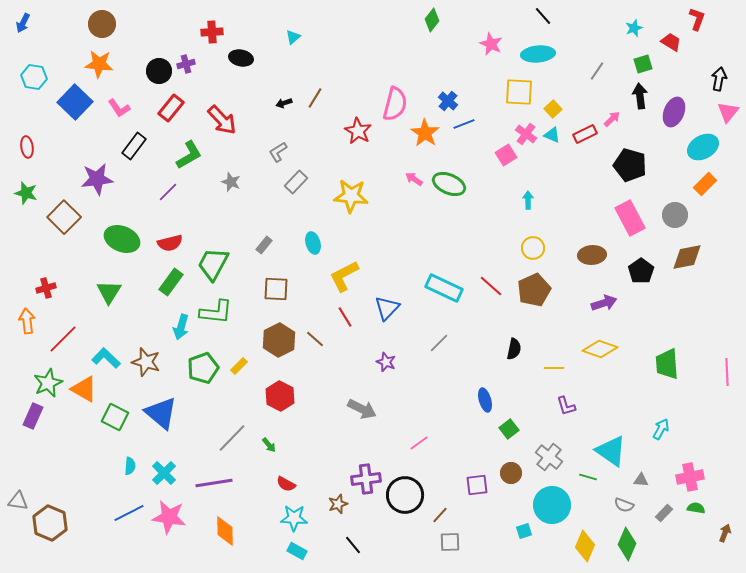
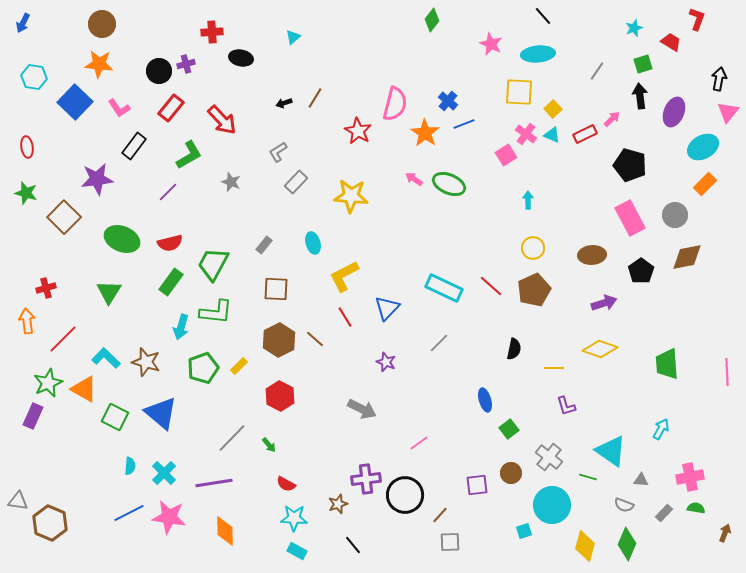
yellow diamond at (585, 546): rotated 8 degrees counterclockwise
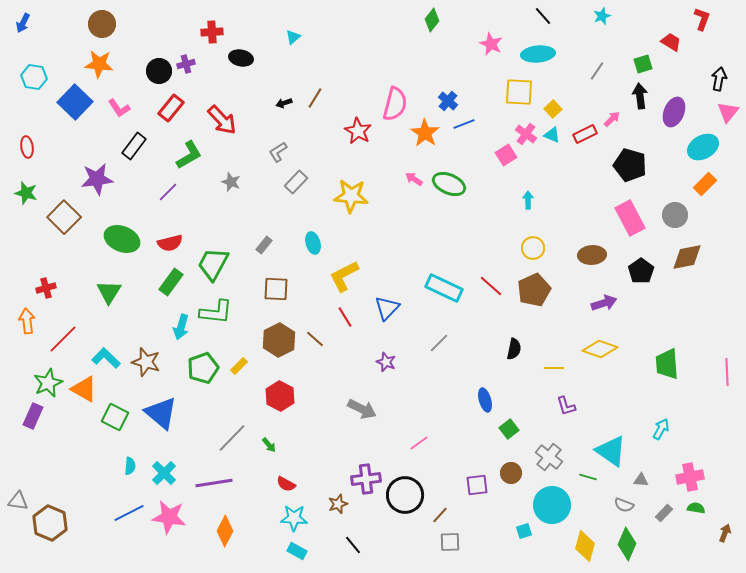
red L-shape at (697, 19): moved 5 px right
cyan star at (634, 28): moved 32 px left, 12 px up
orange diamond at (225, 531): rotated 28 degrees clockwise
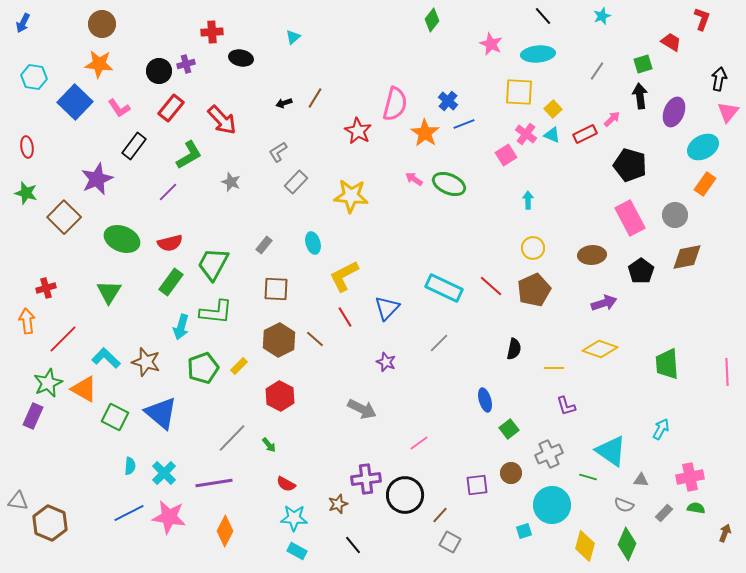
purple star at (97, 179): rotated 16 degrees counterclockwise
orange rectangle at (705, 184): rotated 10 degrees counterclockwise
gray cross at (549, 457): moved 3 px up; rotated 28 degrees clockwise
gray square at (450, 542): rotated 30 degrees clockwise
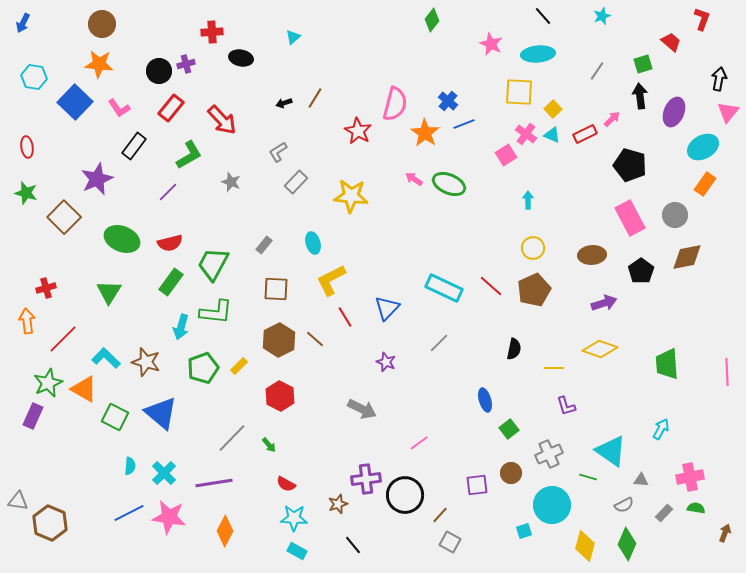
red trapezoid at (671, 42): rotated 10 degrees clockwise
yellow L-shape at (344, 276): moved 13 px left, 4 px down
gray semicircle at (624, 505): rotated 48 degrees counterclockwise
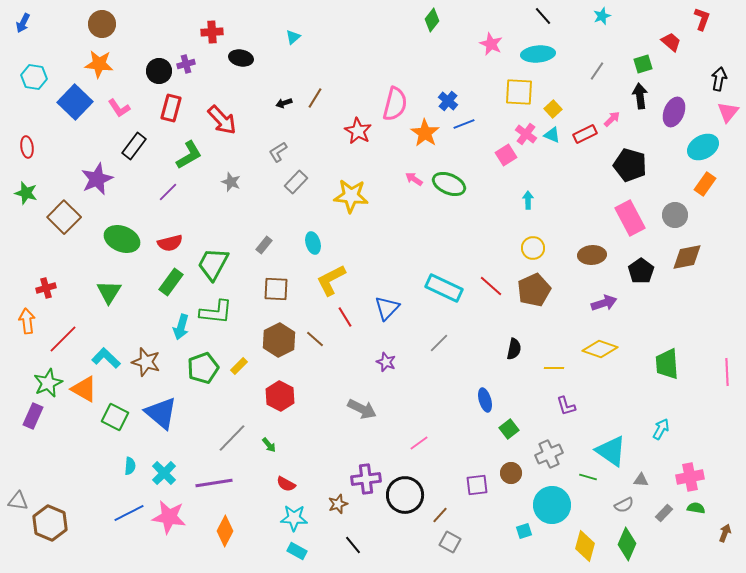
red rectangle at (171, 108): rotated 24 degrees counterclockwise
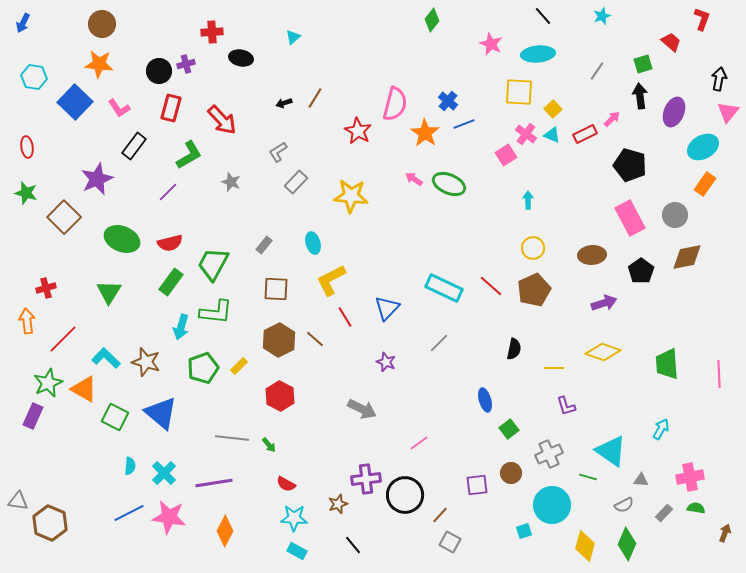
yellow diamond at (600, 349): moved 3 px right, 3 px down
pink line at (727, 372): moved 8 px left, 2 px down
gray line at (232, 438): rotated 52 degrees clockwise
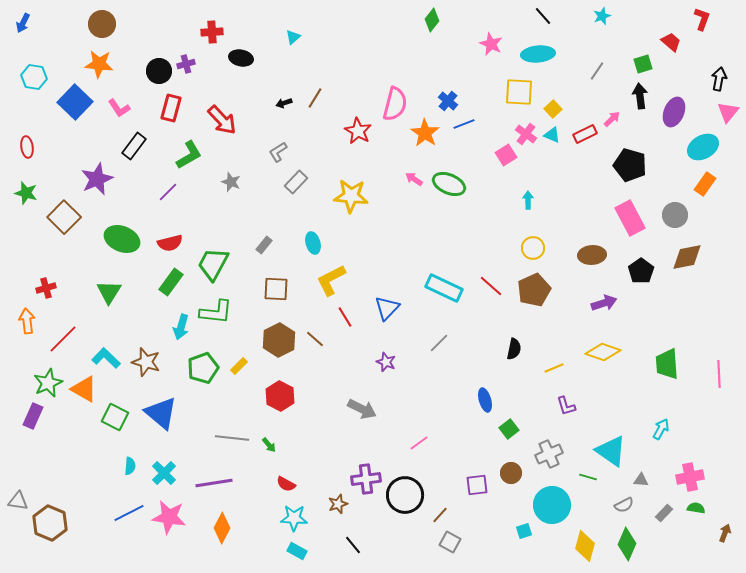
yellow line at (554, 368): rotated 24 degrees counterclockwise
orange diamond at (225, 531): moved 3 px left, 3 px up
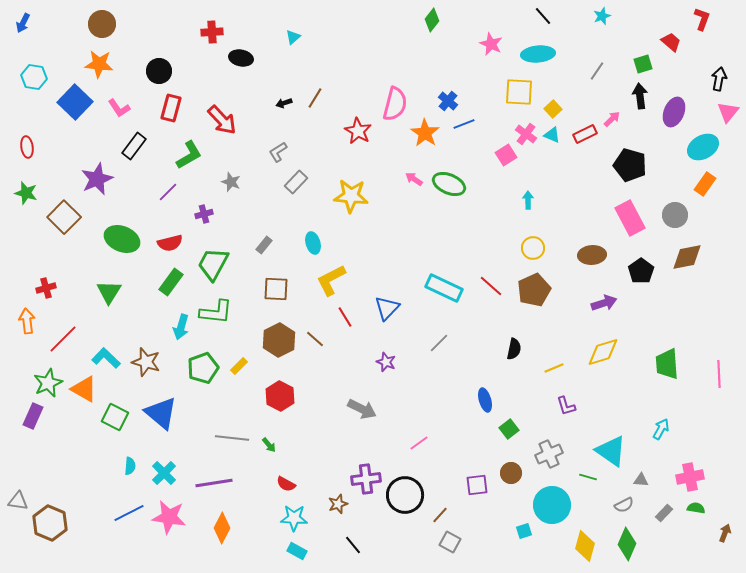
purple cross at (186, 64): moved 18 px right, 150 px down
yellow diamond at (603, 352): rotated 36 degrees counterclockwise
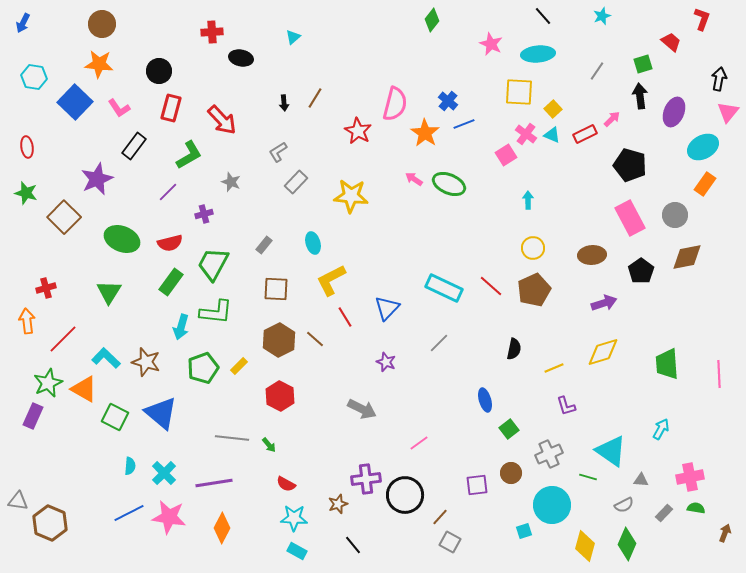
black arrow at (284, 103): rotated 77 degrees counterclockwise
brown line at (440, 515): moved 2 px down
